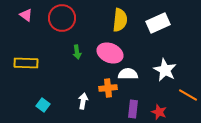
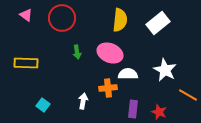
white rectangle: rotated 15 degrees counterclockwise
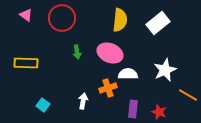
white star: rotated 20 degrees clockwise
orange cross: rotated 12 degrees counterclockwise
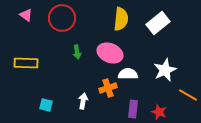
yellow semicircle: moved 1 px right, 1 px up
cyan square: moved 3 px right; rotated 24 degrees counterclockwise
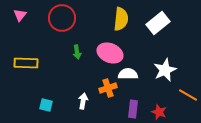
pink triangle: moved 6 px left; rotated 32 degrees clockwise
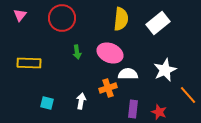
yellow rectangle: moved 3 px right
orange line: rotated 18 degrees clockwise
white arrow: moved 2 px left
cyan square: moved 1 px right, 2 px up
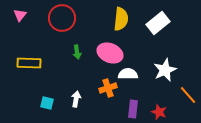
white arrow: moved 5 px left, 2 px up
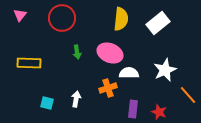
white semicircle: moved 1 px right, 1 px up
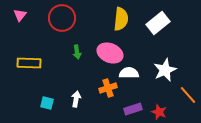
purple rectangle: rotated 66 degrees clockwise
